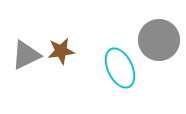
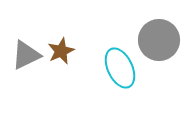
brown star: rotated 16 degrees counterclockwise
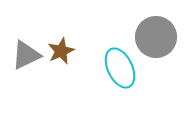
gray circle: moved 3 px left, 3 px up
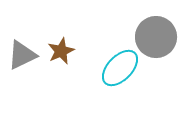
gray triangle: moved 4 px left
cyan ellipse: rotated 69 degrees clockwise
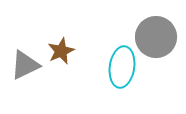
gray triangle: moved 3 px right, 10 px down
cyan ellipse: moved 2 px right, 1 px up; rotated 36 degrees counterclockwise
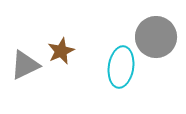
cyan ellipse: moved 1 px left
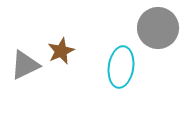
gray circle: moved 2 px right, 9 px up
